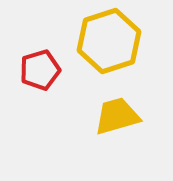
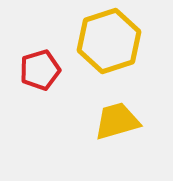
yellow trapezoid: moved 5 px down
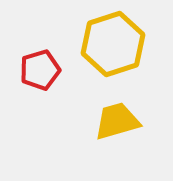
yellow hexagon: moved 4 px right, 3 px down
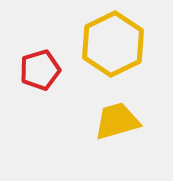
yellow hexagon: rotated 8 degrees counterclockwise
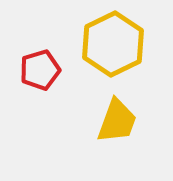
yellow trapezoid: rotated 126 degrees clockwise
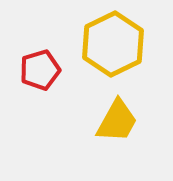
yellow trapezoid: rotated 9 degrees clockwise
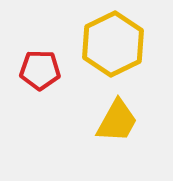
red pentagon: rotated 18 degrees clockwise
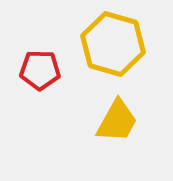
yellow hexagon: rotated 18 degrees counterclockwise
